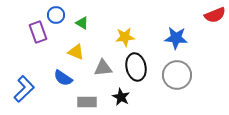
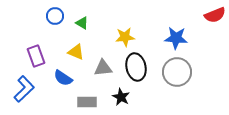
blue circle: moved 1 px left, 1 px down
purple rectangle: moved 2 px left, 24 px down
gray circle: moved 3 px up
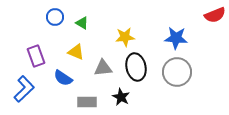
blue circle: moved 1 px down
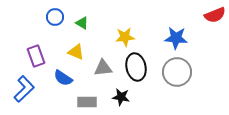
black star: rotated 18 degrees counterclockwise
